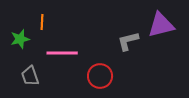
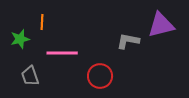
gray L-shape: rotated 25 degrees clockwise
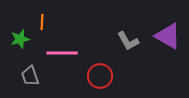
purple triangle: moved 7 px right, 11 px down; rotated 44 degrees clockwise
gray L-shape: rotated 130 degrees counterclockwise
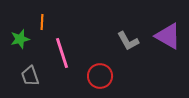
pink line: rotated 72 degrees clockwise
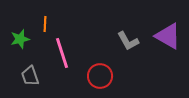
orange line: moved 3 px right, 2 px down
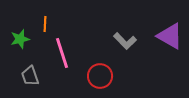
purple triangle: moved 2 px right
gray L-shape: moved 3 px left; rotated 15 degrees counterclockwise
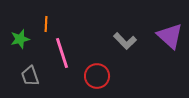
orange line: moved 1 px right
purple triangle: rotated 12 degrees clockwise
red circle: moved 3 px left
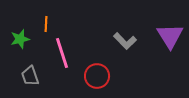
purple triangle: rotated 16 degrees clockwise
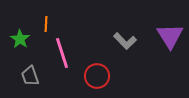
green star: rotated 24 degrees counterclockwise
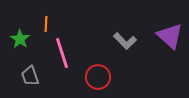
purple triangle: rotated 16 degrees counterclockwise
red circle: moved 1 px right, 1 px down
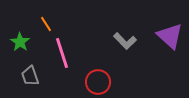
orange line: rotated 35 degrees counterclockwise
green star: moved 3 px down
red circle: moved 5 px down
